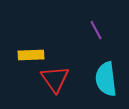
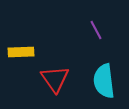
yellow rectangle: moved 10 px left, 3 px up
cyan semicircle: moved 2 px left, 2 px down
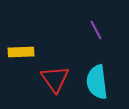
cyan semicircle: moved 7 px left, 1 px down
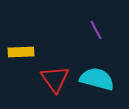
cyan semicircle: moved 3 px up; rotated 112 degrees clockwise
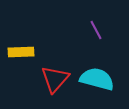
red triangle: rotated 16 degrees clockwise
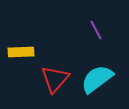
cyan semicircle: rotated 52 degrees counterclockwise
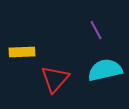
yellow rectangle: moved 1 px right
cyan semicircle: moved 8 px right, 9 px up; rotated 24 degrees clockwise
